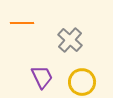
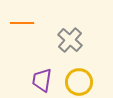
purple trapezoid: moved 3 px down; rotated 145 degrees counterclockwise
yellow circle: moved 3 px left
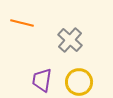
orange line: rotated 15 degrees clockwise
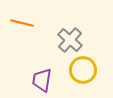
yellow circle: moved 4 px right, 12 px up
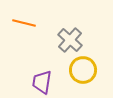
orange line: moved 2 px right
purple trapezoid: moved 2 px down
